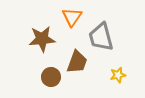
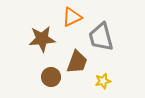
orange triangle: rotated 30 degrees clockwise
yellow star: moved 15 px left, 6 px down
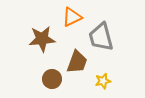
brown circle: moved 1 px right, 2 px down
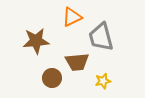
brown star: moved 6 px left, 2 px down
brown trapezoid: rotated 65 degrees clockwise
brown circle: moved 1 px up
